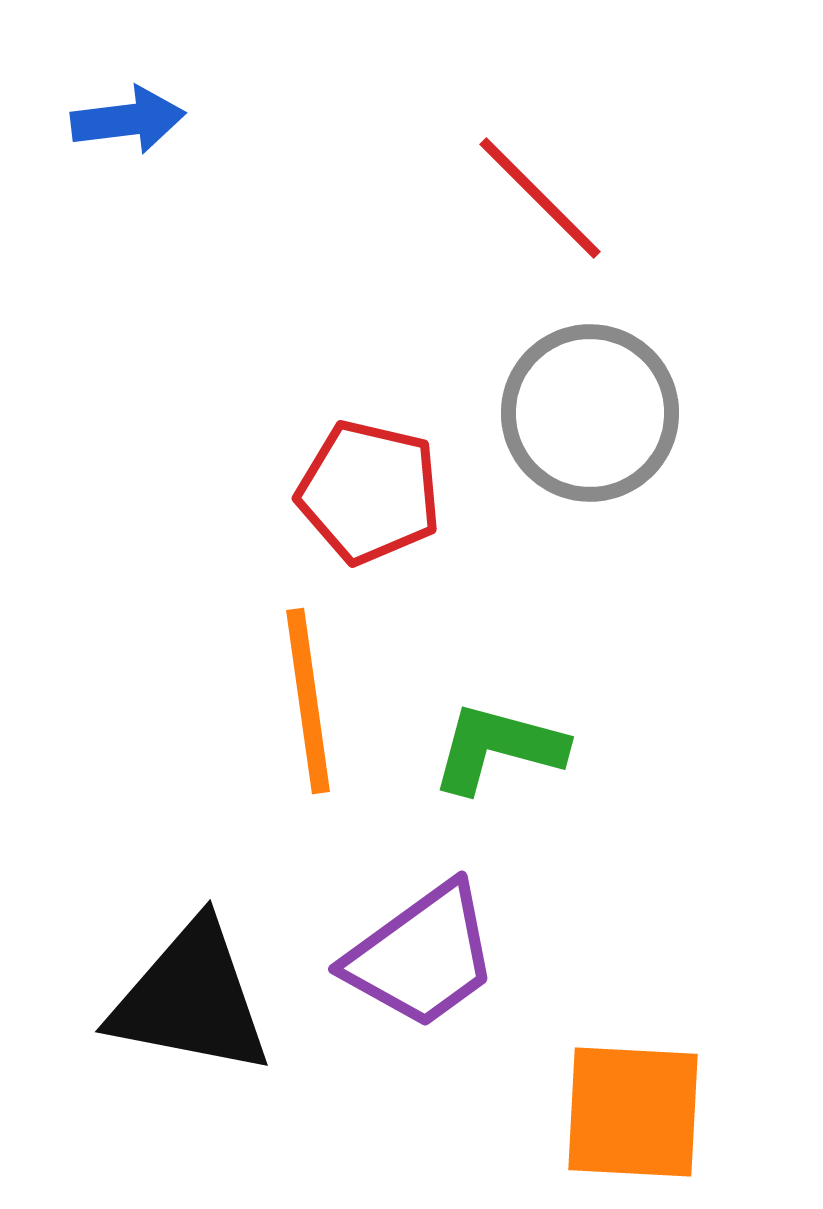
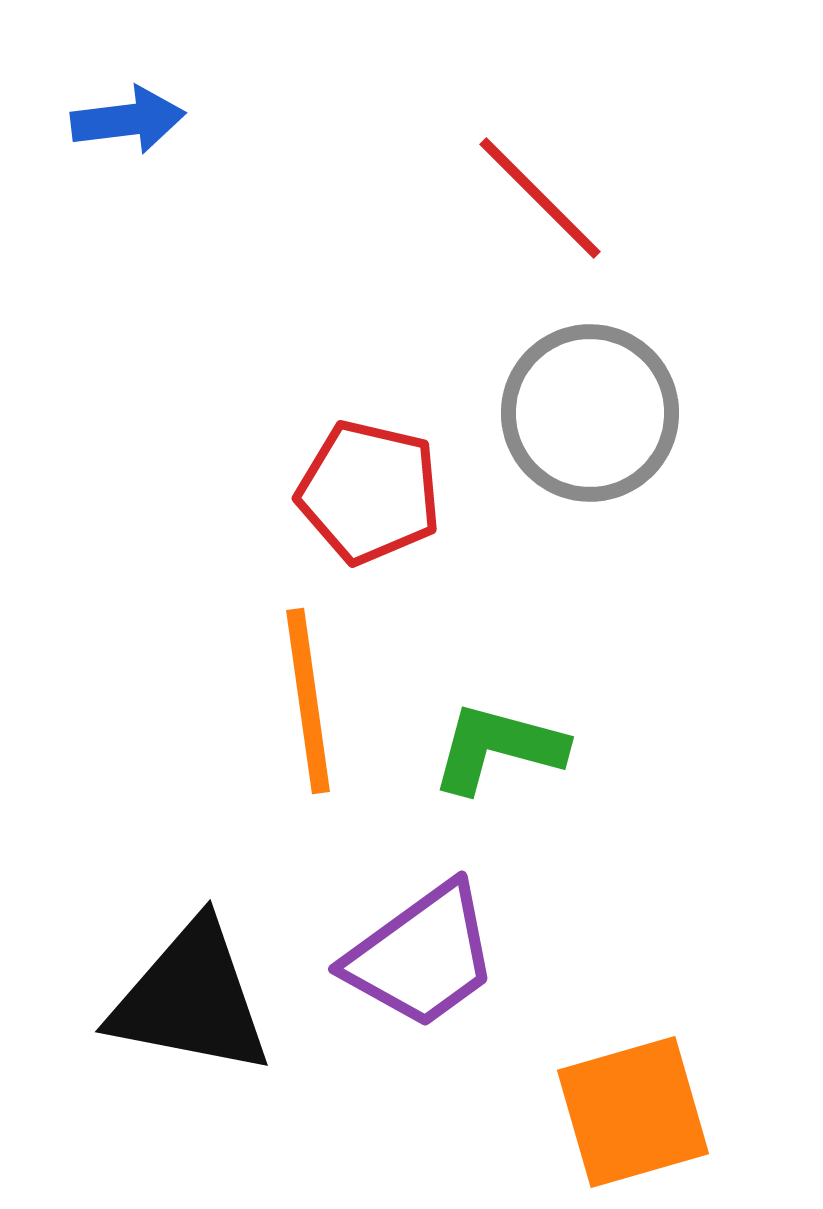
orange square: rotated 19 degrees counterclockwise
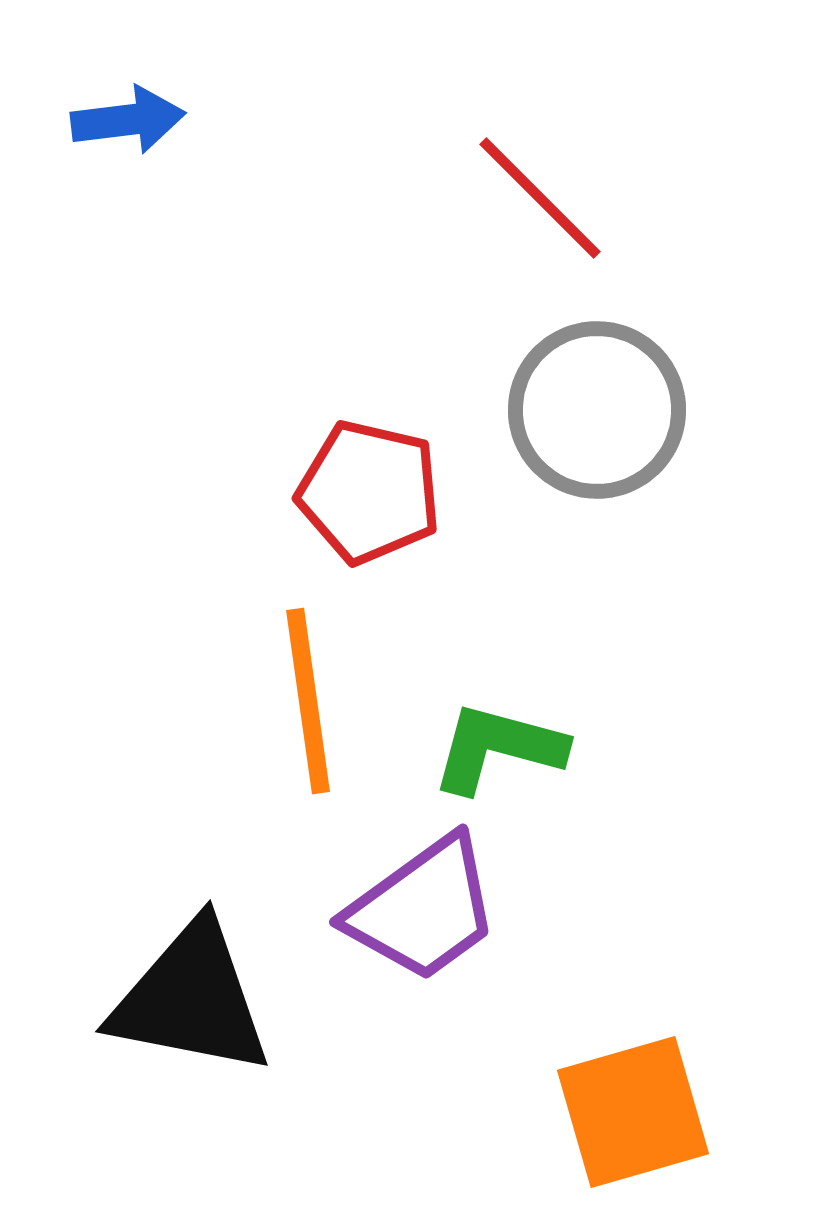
gray circle: moved 7 px right, 3 px up
purple trapezoid: moved 1 px right, 47 px up
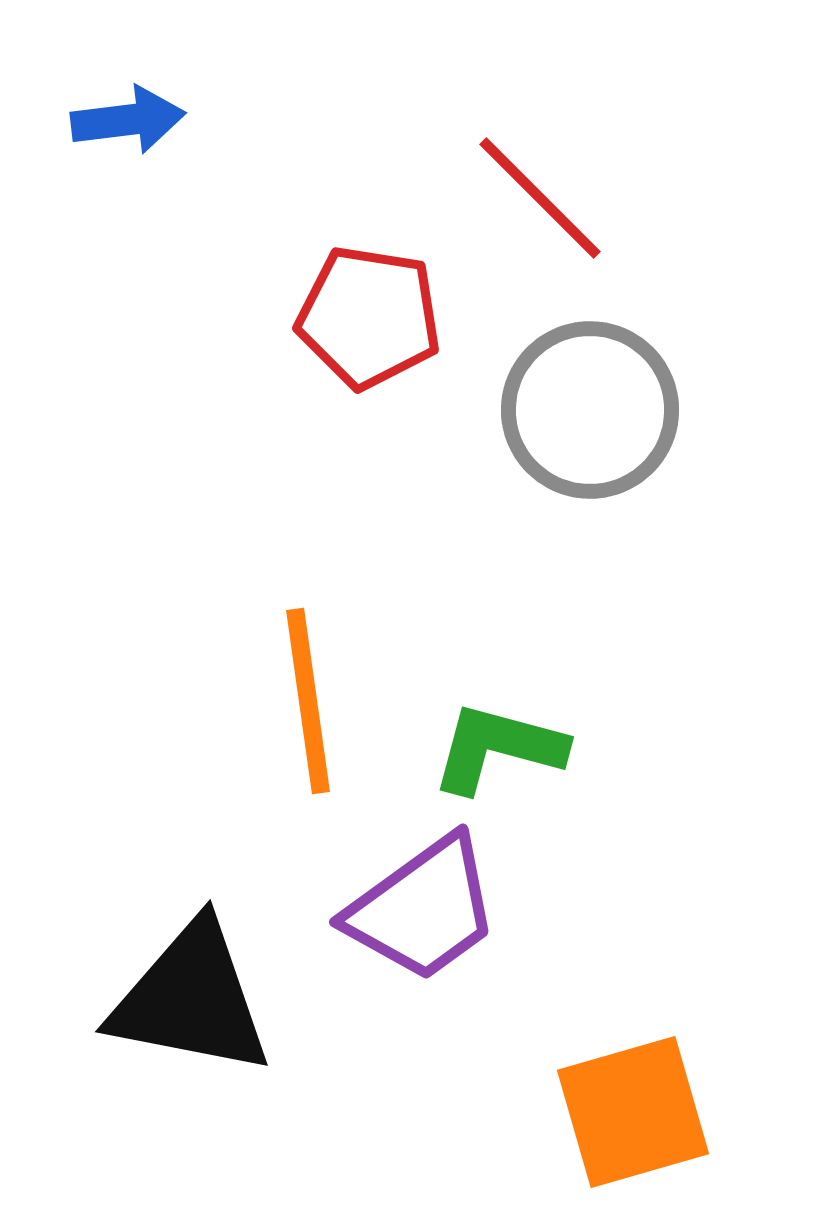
gray circle: moved 7 px left
red pentagon: moved 175 px up; rotated 4 degrees counterclockwise
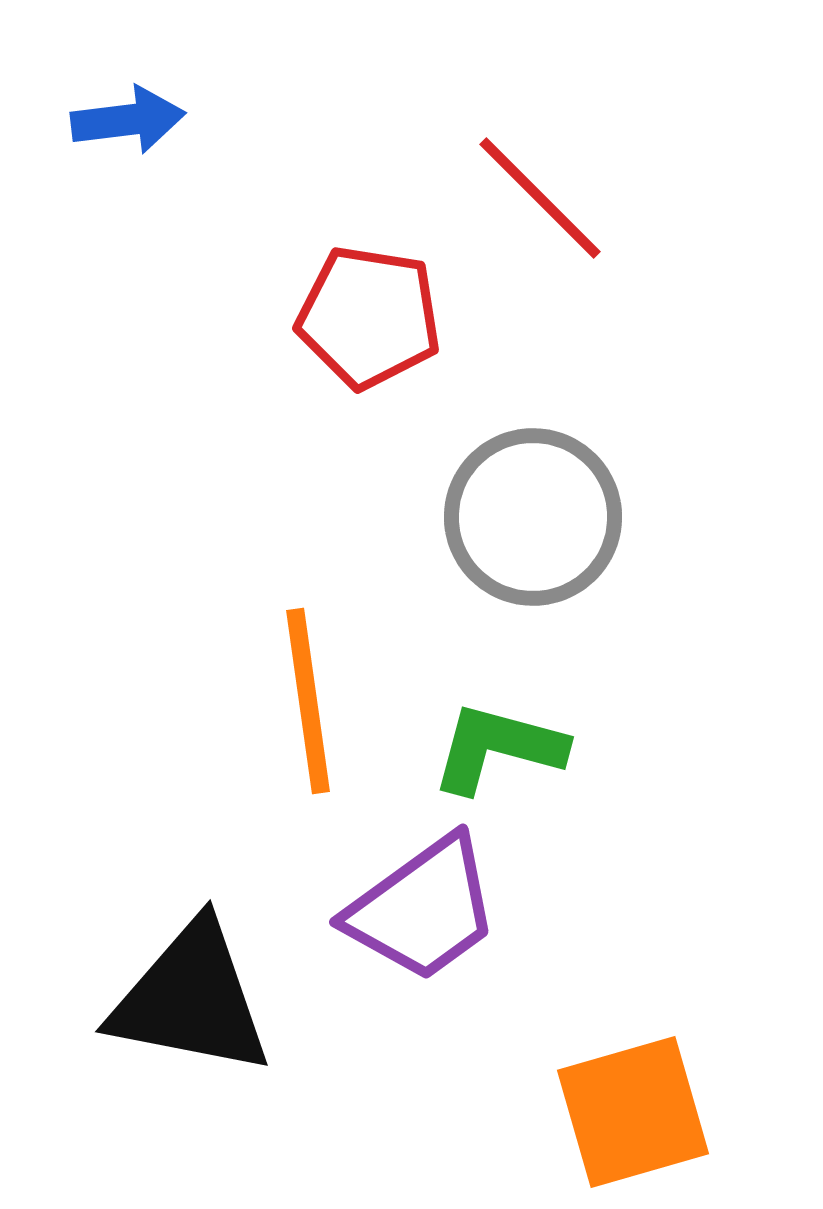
gray circle: moved 57 px left, 107 px down
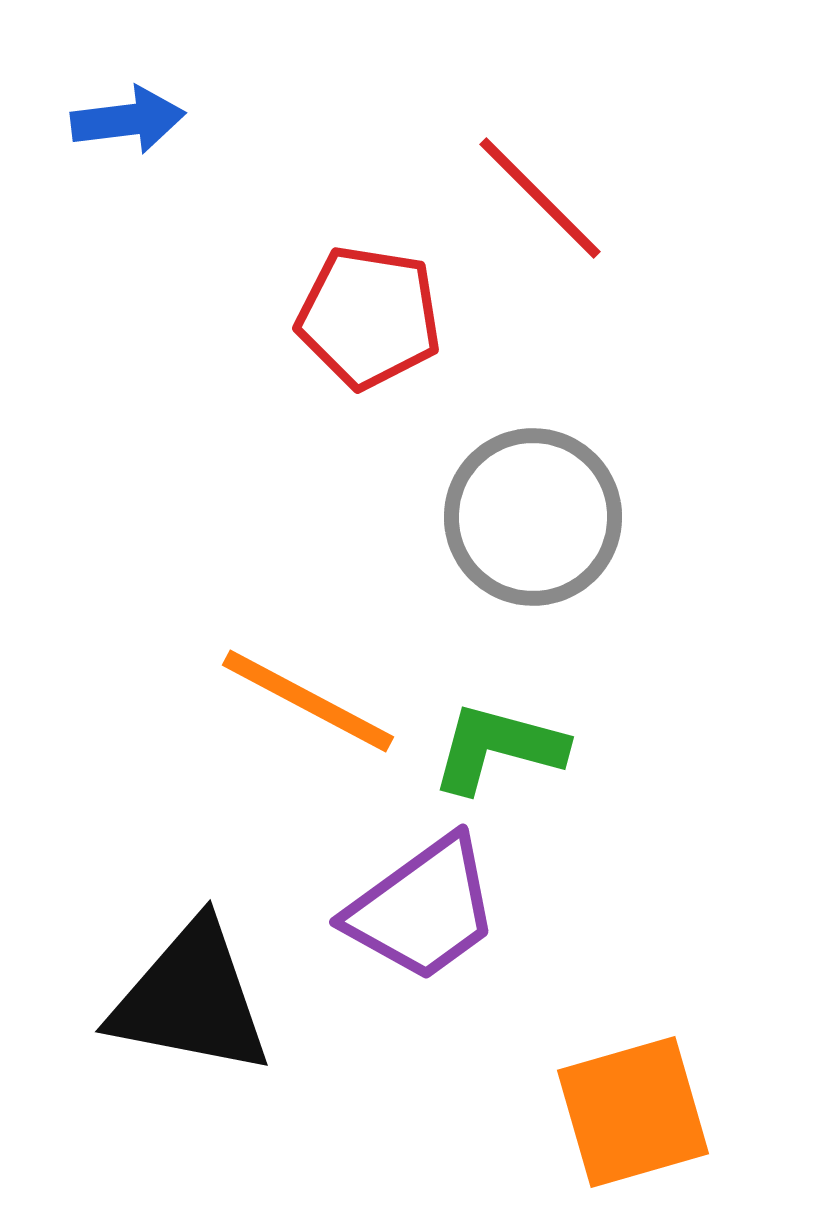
orange line: rotated 54 degrees counterclockwise
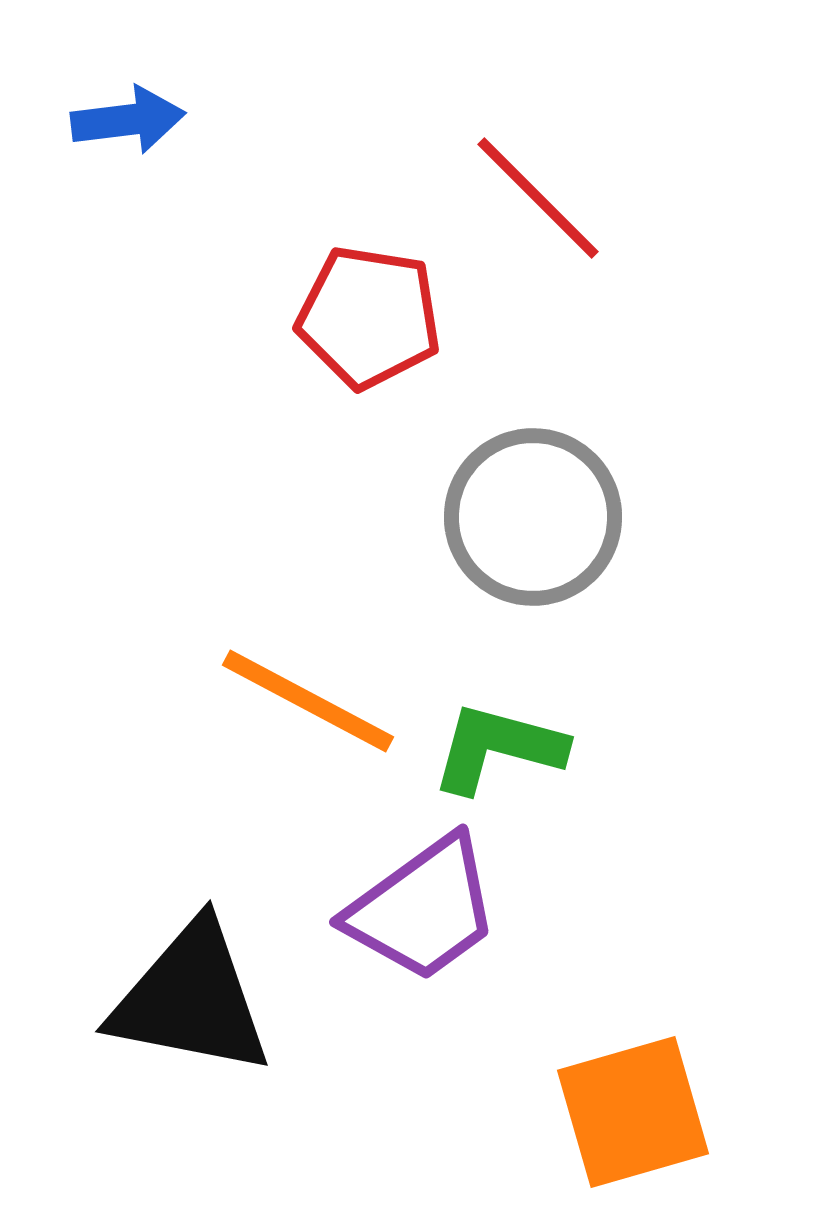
red line: moved 2 px left
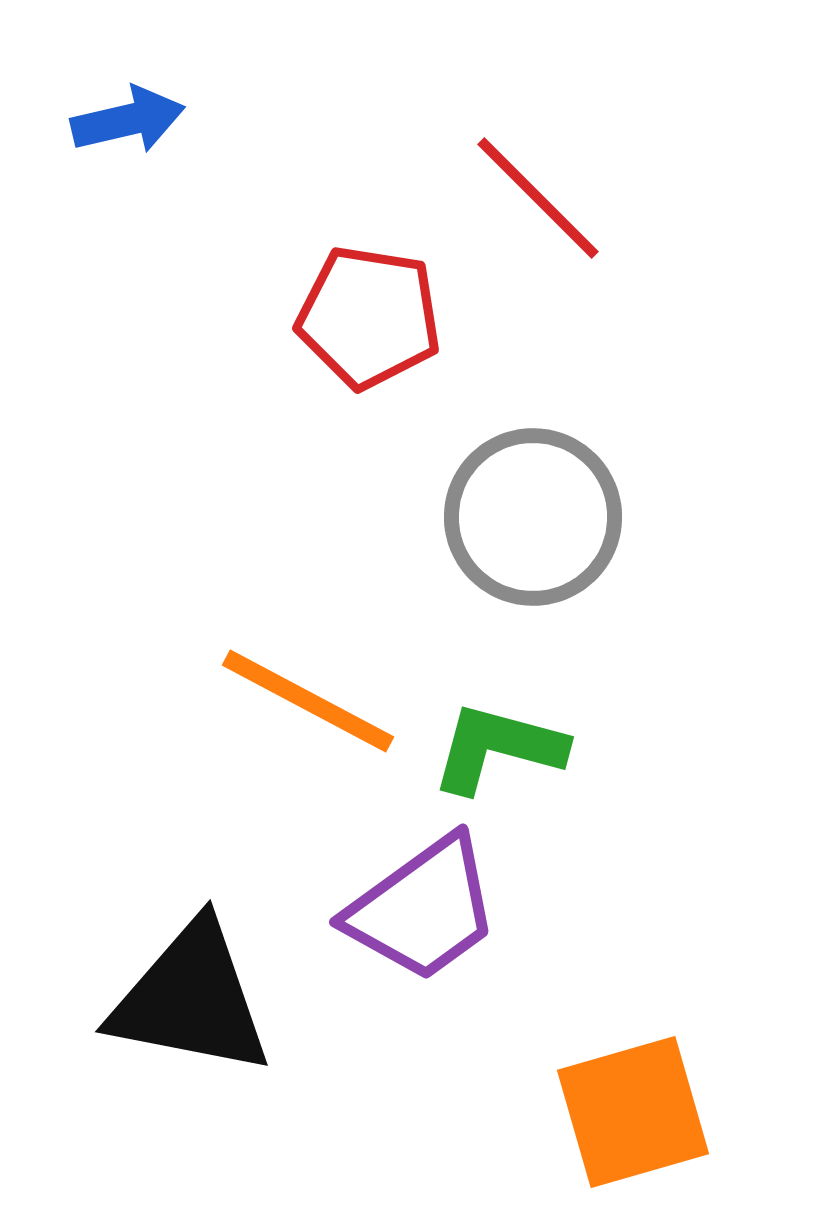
blue arrow: rotated 6 degrees counterclockwise
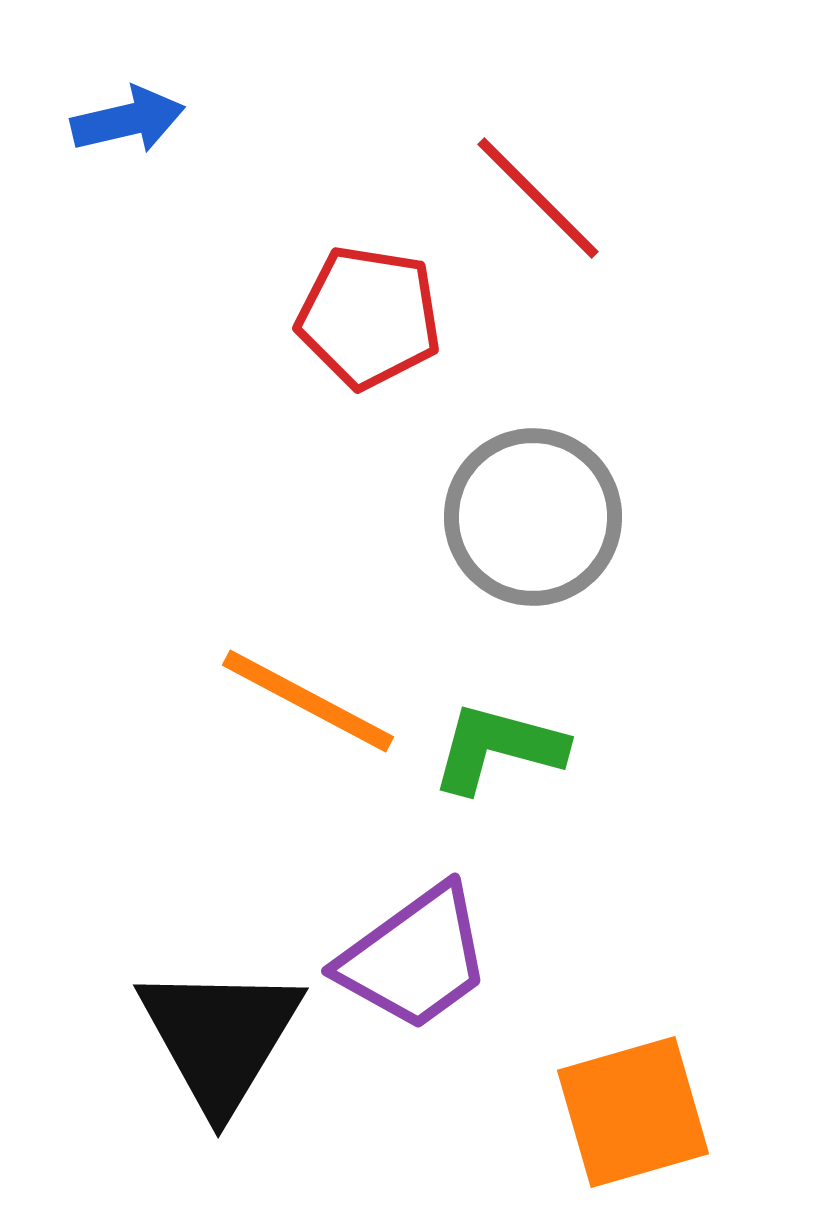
purple trapezoid: moved 8 px left, 49 px down
black triangle: moved 29 px right, 38 px down; rotated 50 degrees clockwise
